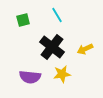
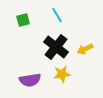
black cross: moved 4 px right
purple semicircle: moved 3 px down; rotated 15 degrees counterclockwise
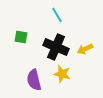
green square: moved 2 px left, 17 px down; rotated 24 degrees clockwise
black cross: rotated 15 degrees counterclockwise
yellow star: rotated 24 degrees clockwise
purple semicircle: moved 4 px right; rotated 85 degrees clockwise
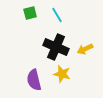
green square: moved 9 px right, 24 px up; rotated 24 degrees counterclockwise
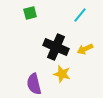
cyan line: moved 23 px right; rotated 70 degrees clockwise
purple semicircle: moved 4 px down
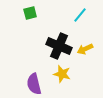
black cross: moved 3 px right, 1 px up
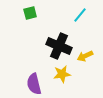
yellow arrow: moved 7 px down
yellow star: rotated 24 degrees counterclockwise
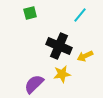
purple semicircle: rotated 60 degrees clockwise
